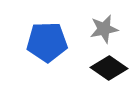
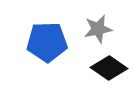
gray star: moved 6 px left
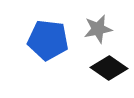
blue pentagon: moved 1 px right, 2 px up; rotated 9 degrees clockwise
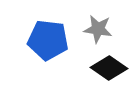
gray star: rotated 20 degrees clockwise
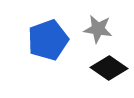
blue pentagon: rotated 27 degrees counterclockwise
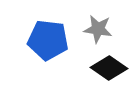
blue pentagon: rotated 27 degrees clockwise
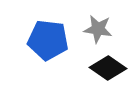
black diamond: moved 1 px left
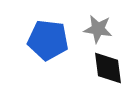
black diamond: rotated 48 degrees clockwise
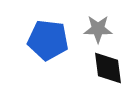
gray star: rotated 8 degrees counterclockwise
